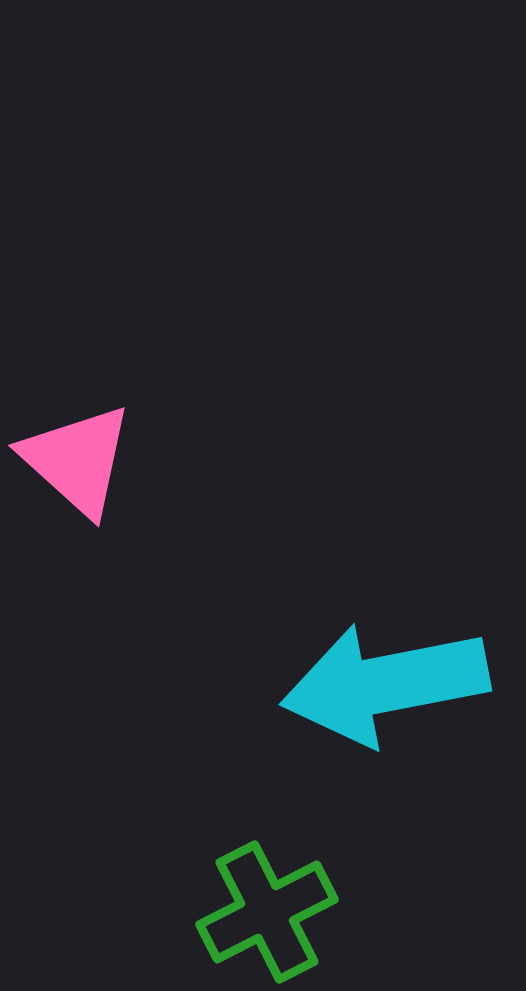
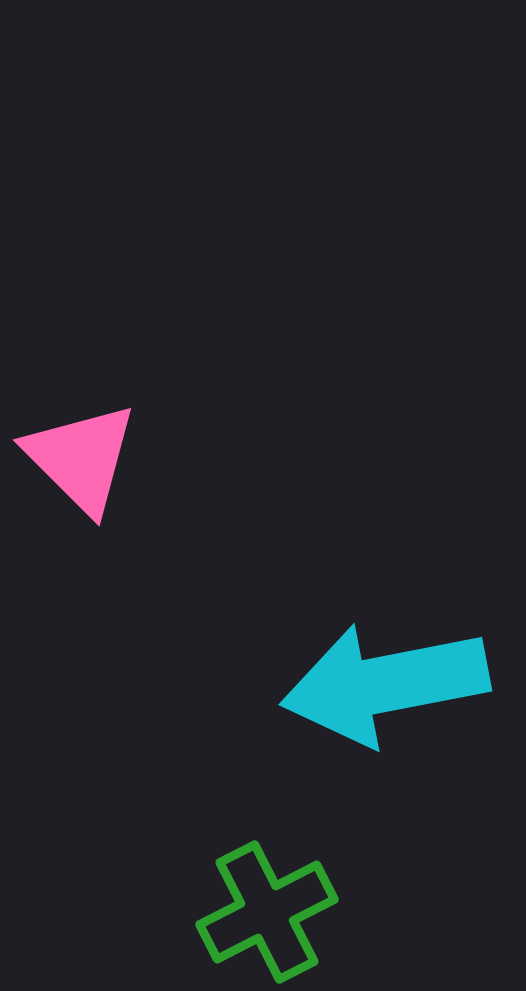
pink triangle: moved 4 px right, 2 px up; rotated 3 degrees clockwise
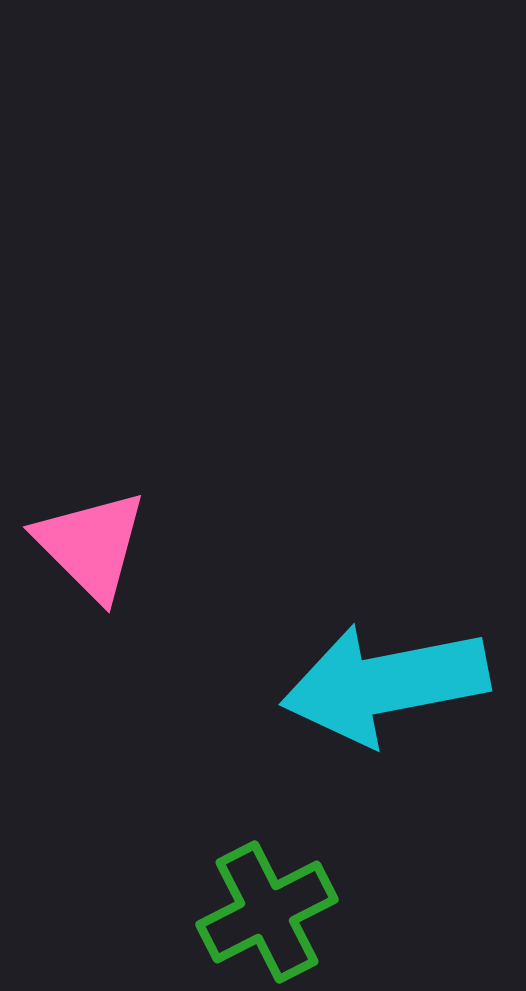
pink triangle: moved 10 px right, 87 px down
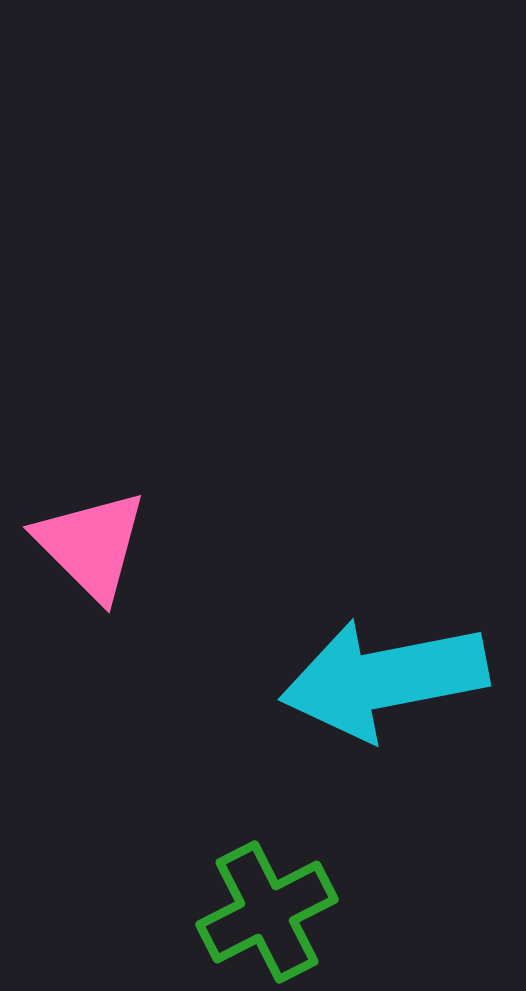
cyan arrow: moved 1 px left, 5 px up
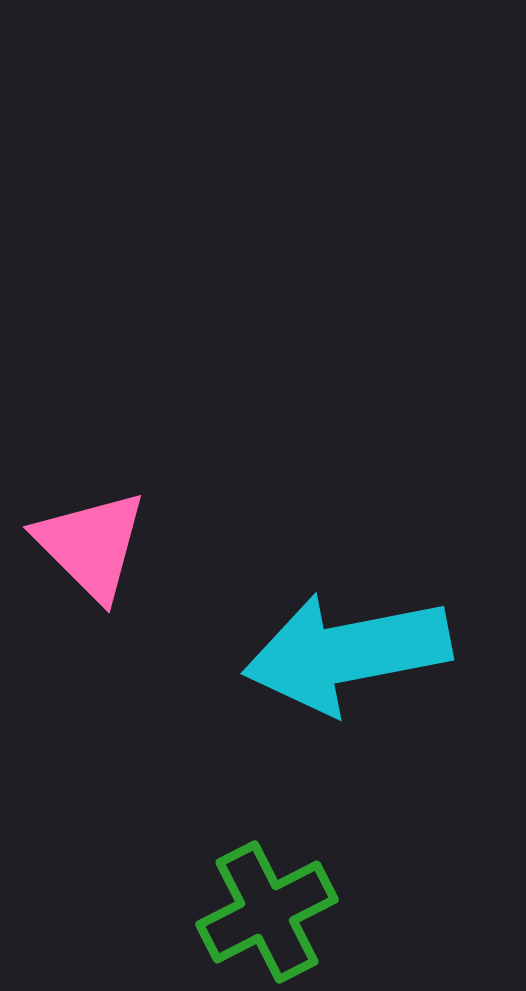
cyan arrow: moved 37 px left, 26 px up
